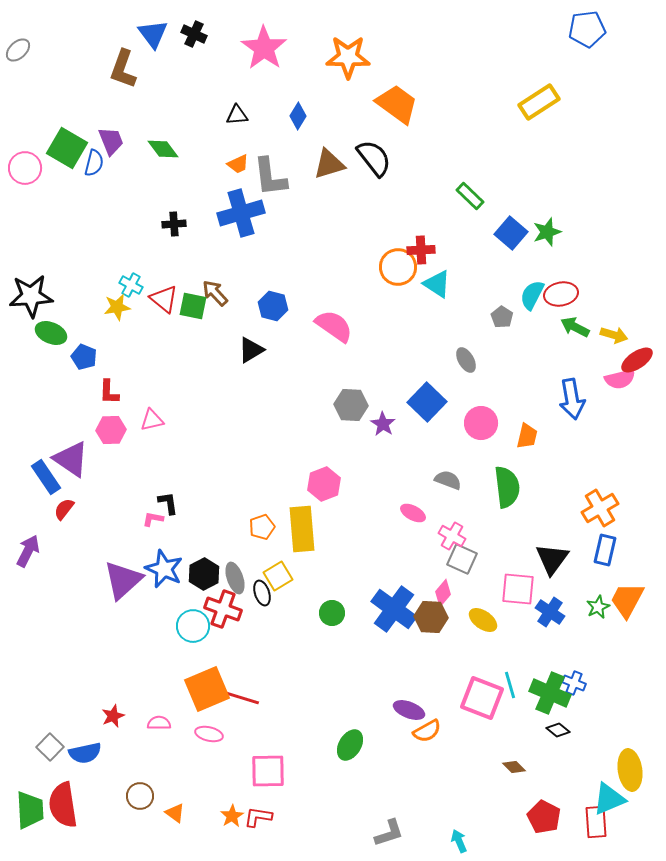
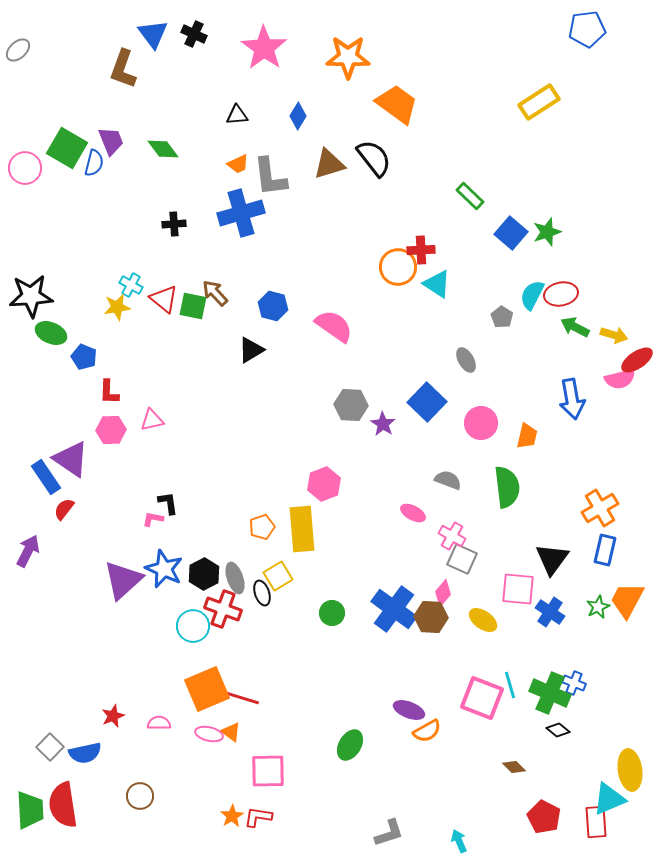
orange triangle at (175, 813): moved 56 px right, 81 px up
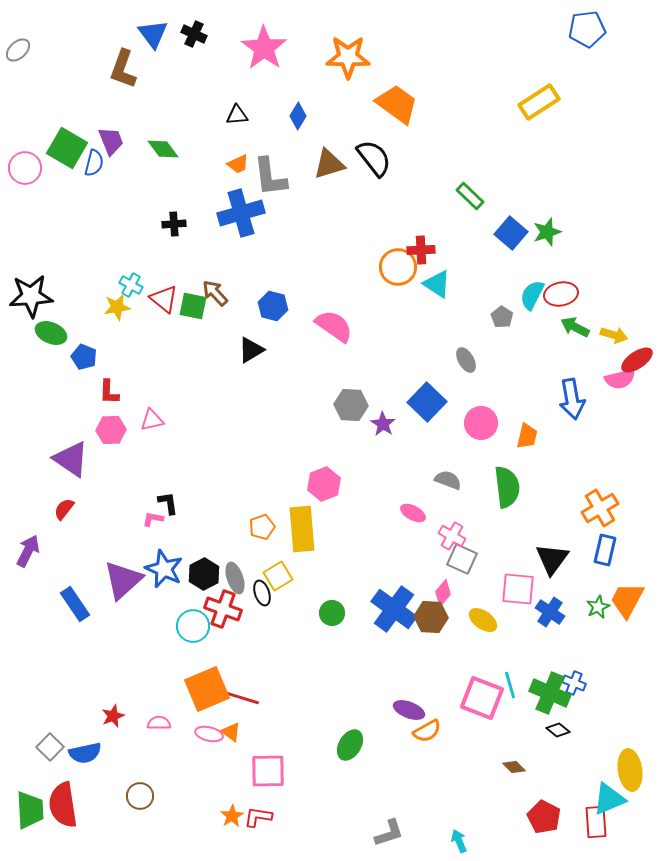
blue rectangle at (46, 477): moved 29 px right, 127 px down
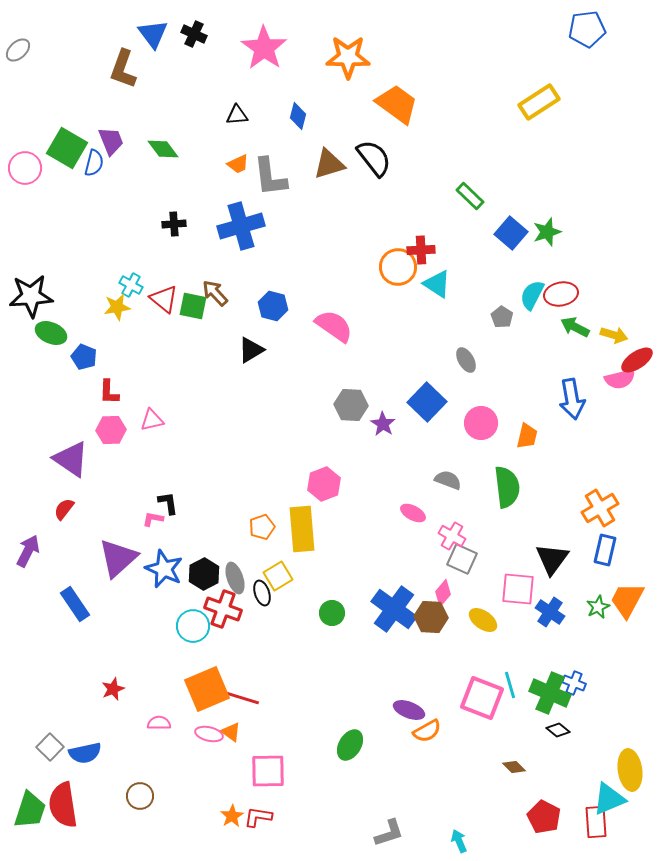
blue diamond at (298, 116): rotated 16 degrees counterclockwise
blue cross at (241, 213): moved 13 px down
purple triangle at (123, 580): moved 5 px left, 22 px up
red star at (113, 716): moved 27 px up
green trapezoid at (30, 810): rotated 21 degrees clockwise
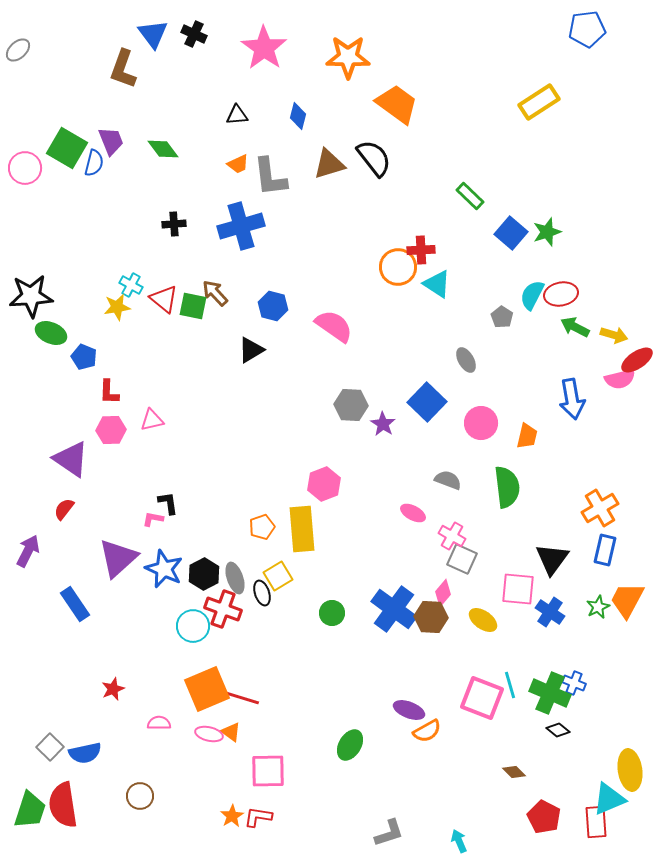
brown diamond at (514, 767): moved 5 px down
